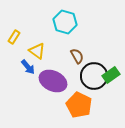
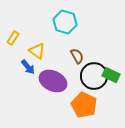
yellow rectangle: moved 1 px left, 1 px down
green rectangle: rotated 60 degrees clockwise
orange pentagon: moved 5 px right
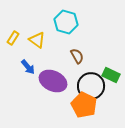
cyan hexagon: moved 1 px right
yellow triangle: moved 11 px up
black circle: moved 3 px left, 10 px down
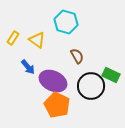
orange pentagon: moved 27 px left
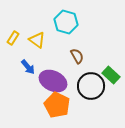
green rectangle: rotated 18 degrees clockwise
